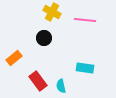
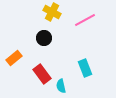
pink line: rotated 35 degrees counterclockwise
cyan rectangle: rotated 60 degrees clockwise
red rectangle: moved 4 px right, 7 px up
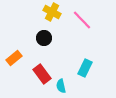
pink line: moved 3 px left; rotated 75 degrees clockwise
cyan rectangle: rotated 48 degrees clockwise
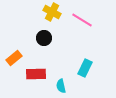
pink line: rotated 15 degrees counterclockwise
red rectangle: moved 6 px left; rotated 54 degrees counterclockwise
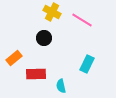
cyan rectangle: moved 2 px right, 4 px up
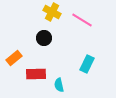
cyan semicircle: moved 2 px left, 1 px up
